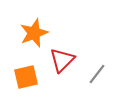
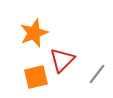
orange square: moved 10 px right
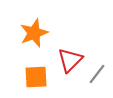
red triangle: moved 8 px right
orange square: rotated 10 degrees clockwise
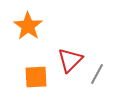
orange star: moved 6 px left, 7 px up; rotated 16 degrees counterclockwise
gray line: rotated 10 degrees counterclockwise
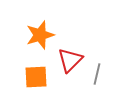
orange star: moved 12 px right, 9 px down; rotated 20 degrees clockwise
gray line: rotated 15 degrees counterclockwise
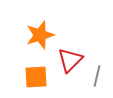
gray line: moved 2 px down
